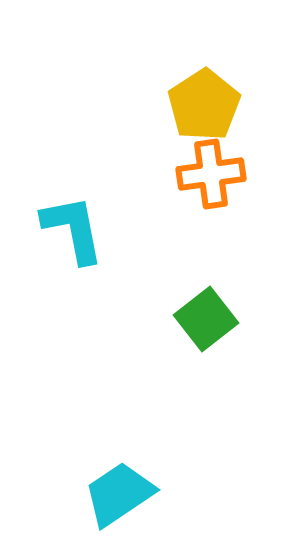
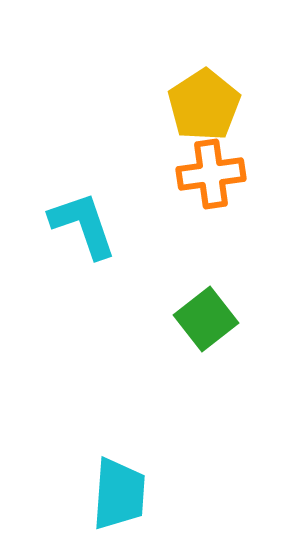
cyan L-shape: moved 10 px right, 4 px up; rotated 8 degrees counterclockwise
cyan trapezoid: rotated 128 degrees clockwise
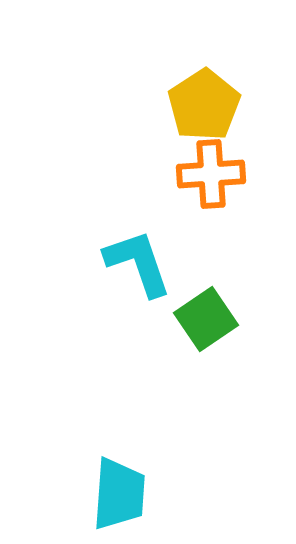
orange cross: rotated 4 degrees clockwise
cyan L-shape: moved 55 px right, 38 px down
green square: rotated 4 degrees clockwise
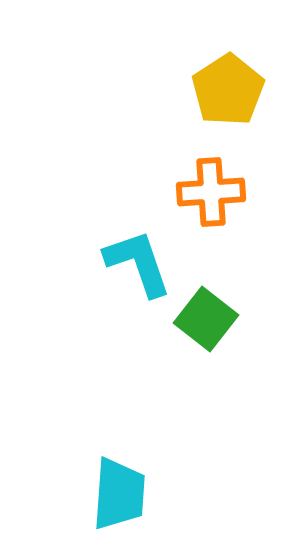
yellow pentagon: moved 24 px right, 15 px up
orange cross: moved 18 px down
green square: rotated 18 degrees counterclockwise
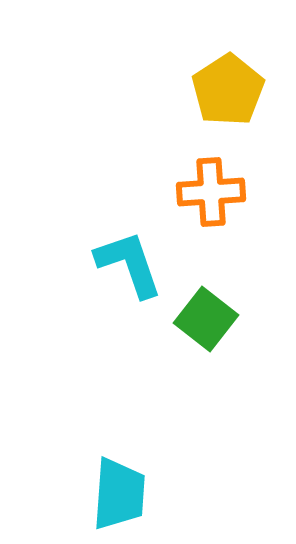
cyan L-shape: moved 9 px left, 1 px down
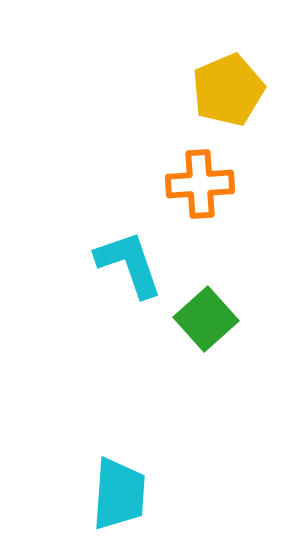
yellow pentagon: rotated 10 degrees clockwise
orange cross: moved 11 px left, 8 px up
green square: rotated 10 degrees clockwise
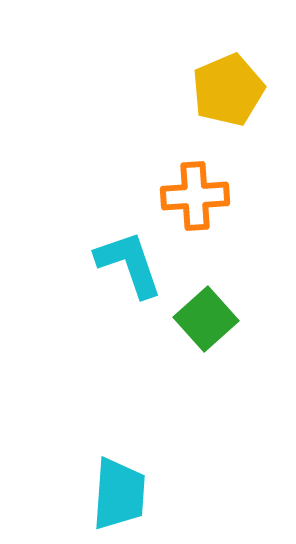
orange cross: moved 5 px left, 12 px down
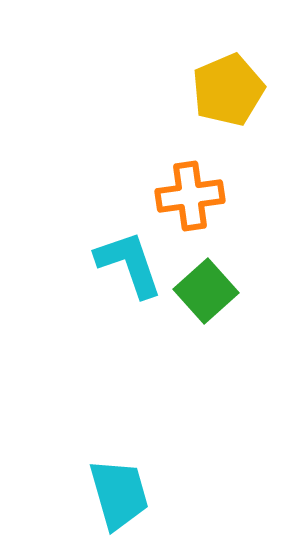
orange cross: moved 5 px left; rotated 4 degrees counterclockwise
green square: moved 28 px up
cyan trapezoid: rotated 20 degrees counterclockwise
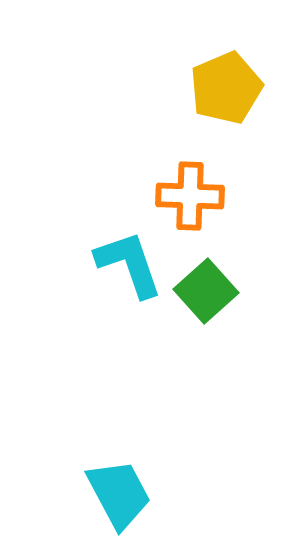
yellow pentagon: moved 2 px left, 2 px up
orange cross: rotated 10 degrees clockwise
cyan trapezoid: rotated 12 degrees counterclockwise
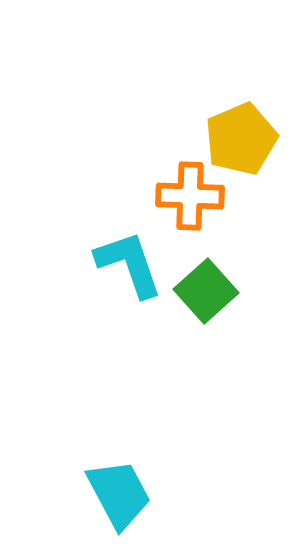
yellow pentagon: moved 15 px right, 51 px down
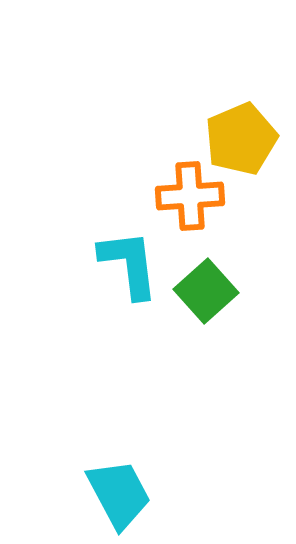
orange cross: rotated 6 degrees counterclockwise
cyan L-shape: rotated 12 degrees clockwise
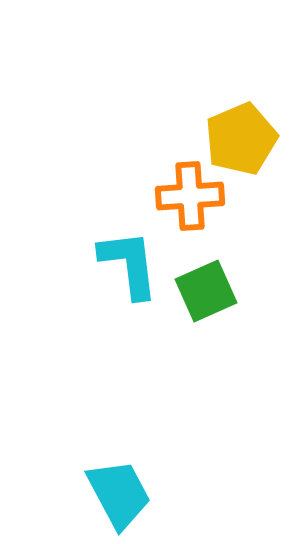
green square: rotated 18 degrees clockwise
